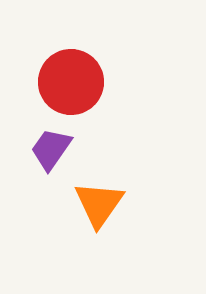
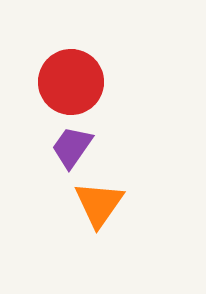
purple trapezoid: moved 21 px right, 2 px up
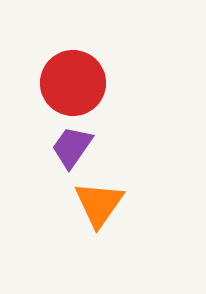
red circle: moved 2 px right, 1 px down
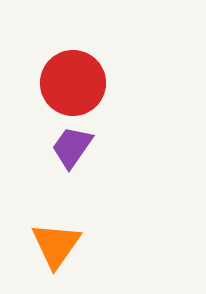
orange triangle: moved 43 px left, 41 px down
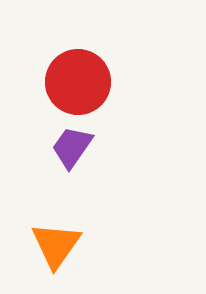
red circle: moved 5 px right, 1 px up
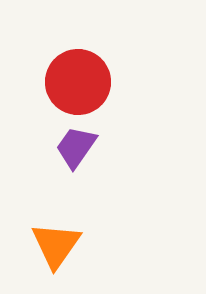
purple trapezoid: moved 4 px right
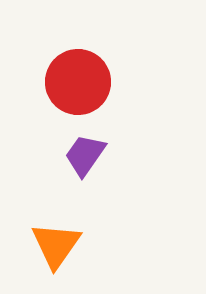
purple trapezoid: moved 9 px right, 8 px down
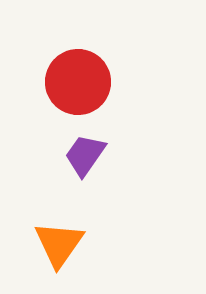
orange triangle: moved 3 px right, 1 px up
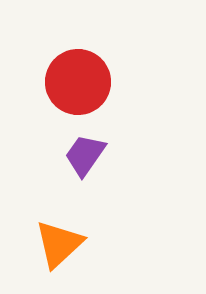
orange triangle: rotated 12 degrees clockwise
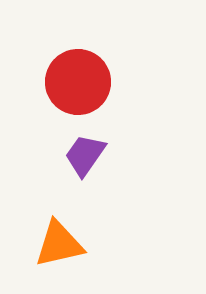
orange triangle: rotated 30 degrees clockwise
